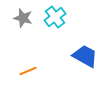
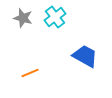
orange line: moved 2 px right, 2 px down
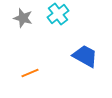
cyan cross: moved 3 px right, 3 px up
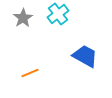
gray star: rotated 24 degrees clockwise
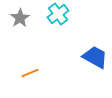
gray star: moved 3 px left
blue trapezoid: moved 10 px right, 1 px down
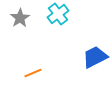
blue trapezoid: rotated 56 degrees counterclockwise
orange line: moved 3 px right
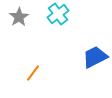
gray star: moved 1 px left, 1 px up
orange line: rotated 30 degrees counterclockwise
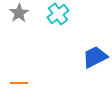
gray star: moved 4 px up
orange line: moved 14 px left, 10 px down; rotated 54 degrees clockwise
